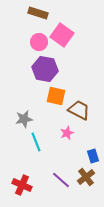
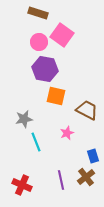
brown trapezoid: moved 8 px right
purple line: rotated 36 degrees clockwise
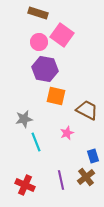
red cross: moved 3 px right
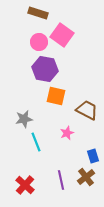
red cross: rotated 18 degrees clockwise
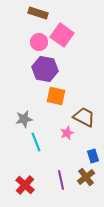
brown trapezoid: moved 3 px left, 7 px down
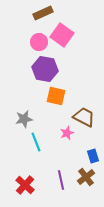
brown rectangle: moved 5 px right; rotated 42 degrees counterclockwise
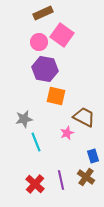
brown cross: rotated 18 degrees counterclockwise
red cross: moved 10 px right, 1 px up
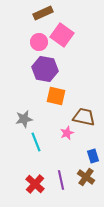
brown trapezoid: rotated 15 degrees counterclockwise
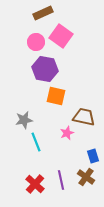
pink square: moved 1 px left, 1 px down
pink circle: moved 3 px left
gray star: moved 1 px down
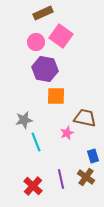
orange square: rotated 12 degrees counterclockwise
brown trapezoid: moved 1 px right, 1 px down
purple line: moved 1 px up
red cross: moved 2 px left, 2 px down
